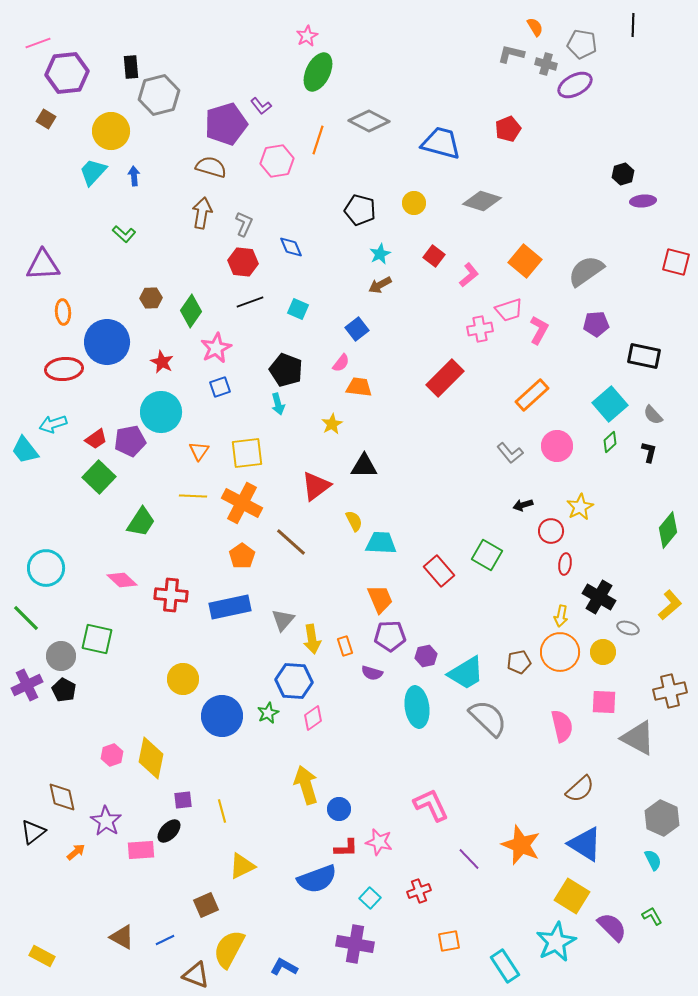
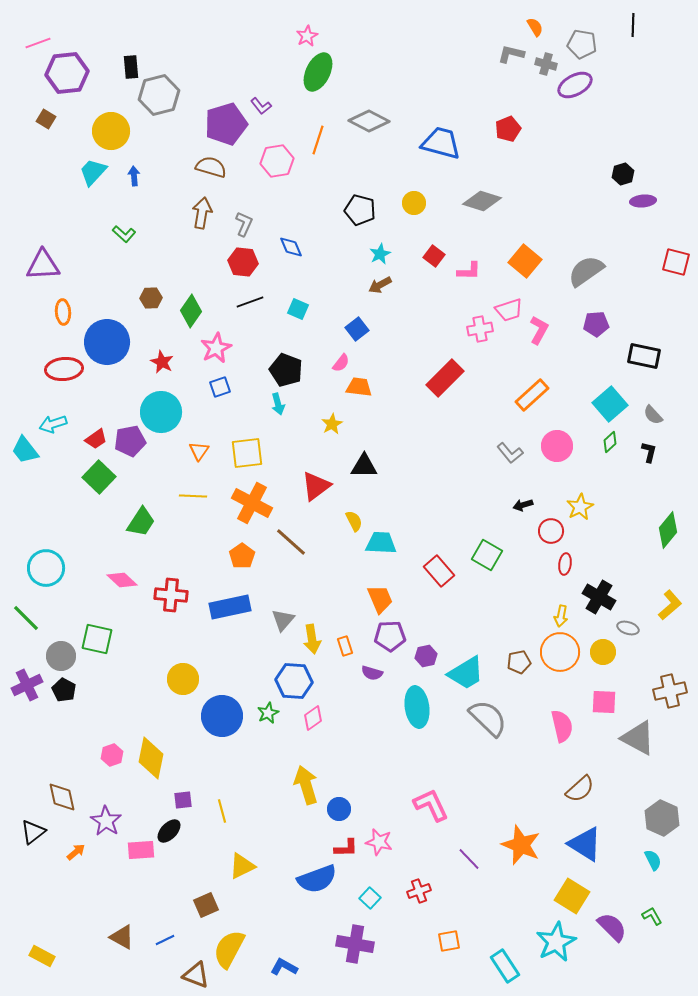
pink L-shape at (469, 275): moved 4 px up; rotated 40 degrees clockwise
orange cross at (242, 503): moved 10 px right
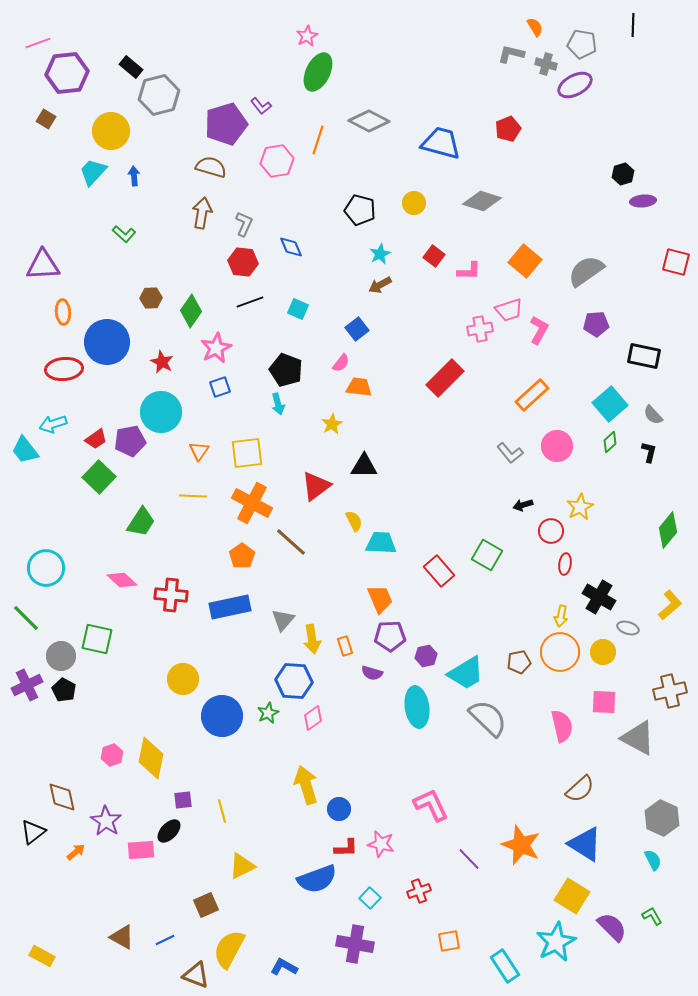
black rectangle at (131, 67): rotated 45 degrees counterclockwise
pink star at (379, 842): moved 2 px right, 2 px down
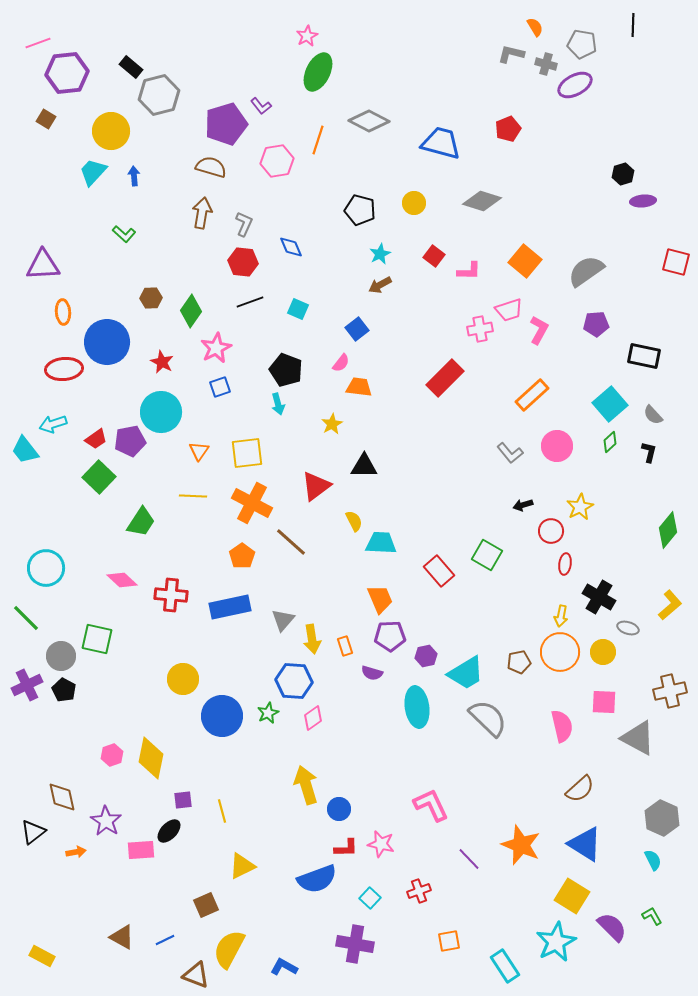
orange arrow at (76, 852): rotated 30 degrees clockwise
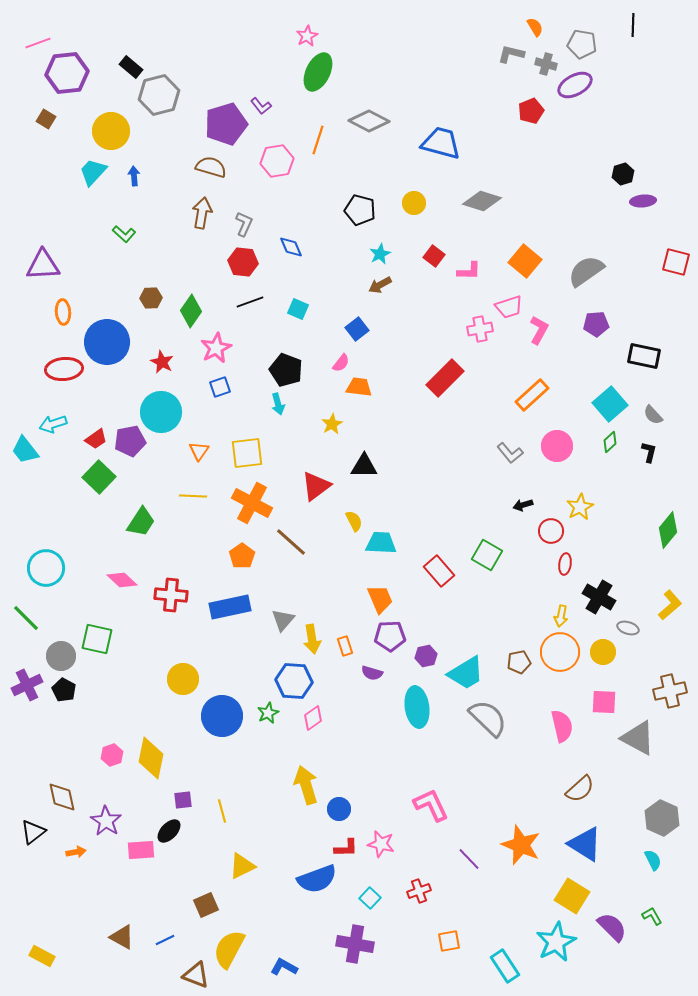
red pentagon at (508, 129): moved 23 px right, 18 px up
pink trapezoid at (509, 310): moved 3 px up
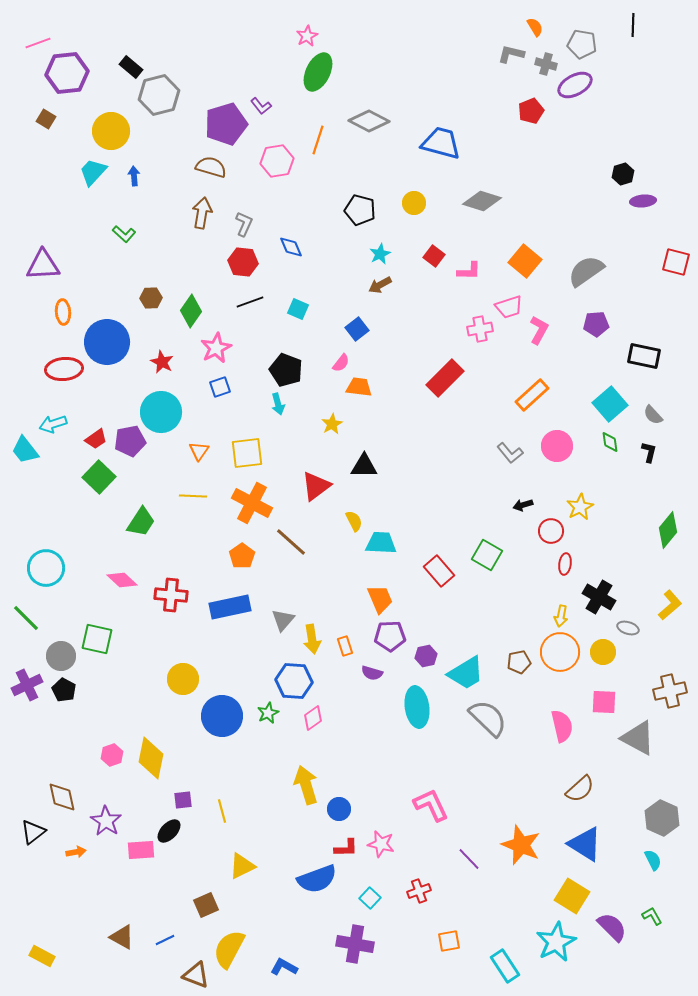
green diamond at (610, 442): rotated 55 degrees counterclockwise
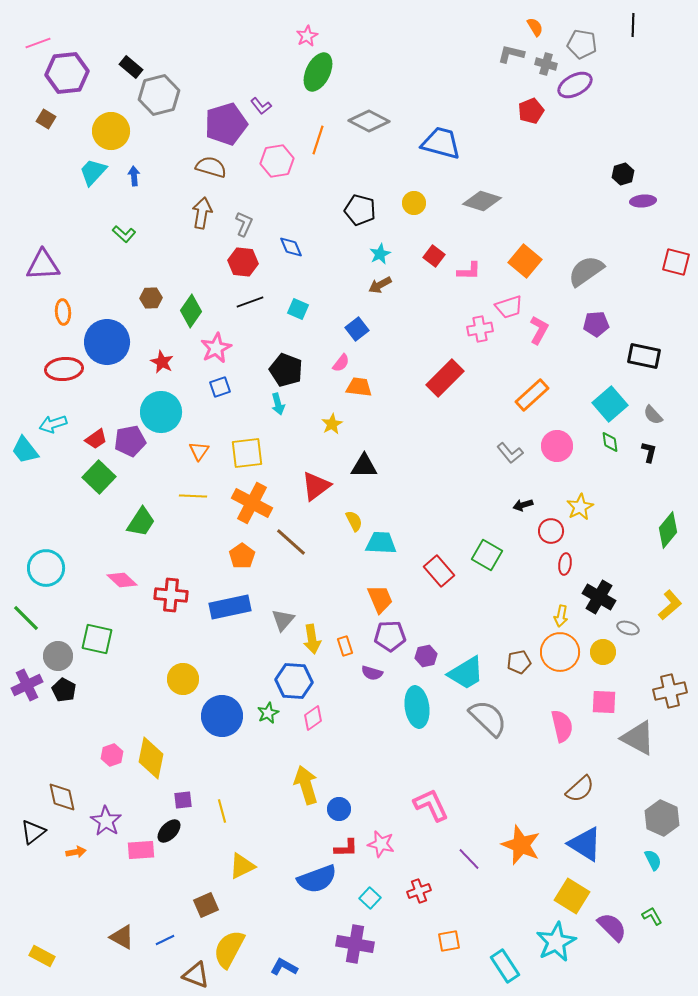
gray circle at (61, 656): moved 3 px left
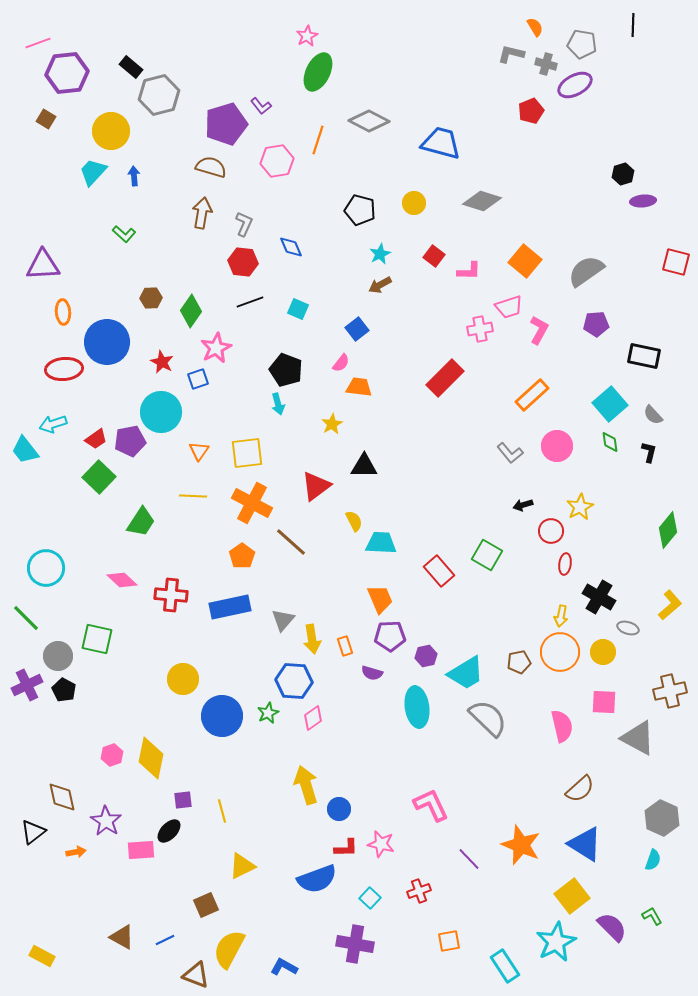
blue square at (220, 387): moved 22 px left, 8 px up
cyan semicircle at (653, 860): rotated 45 degrees clockwise
yellow square at (572, 896): rotated 20 degrees clockwise
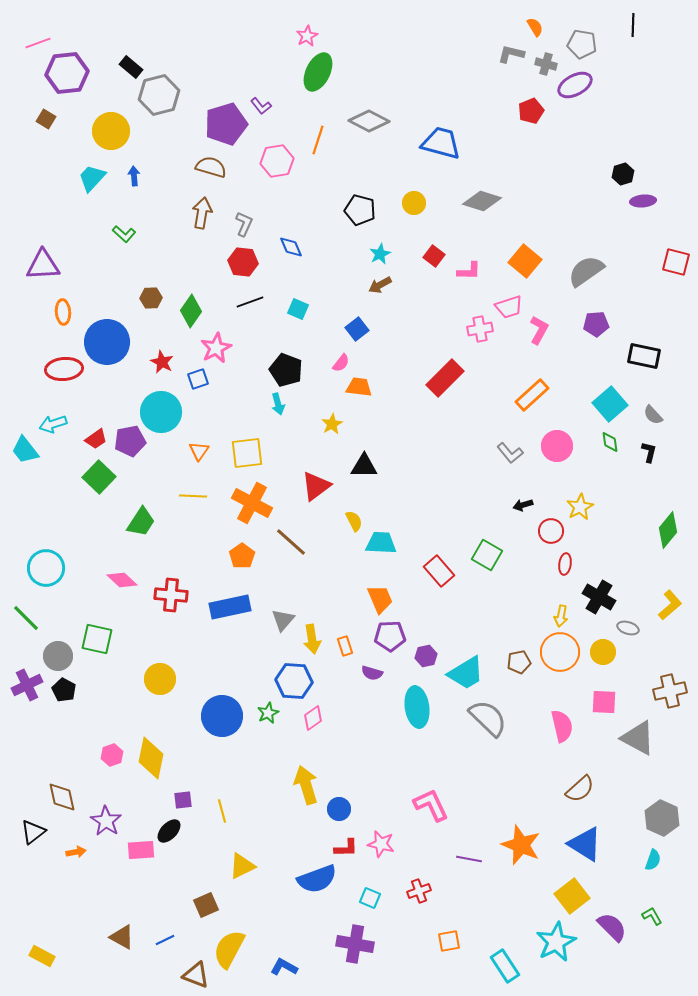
cyan trapezoid at (93, 172): moved 1 px left, 6 px down
yellow circle at (183, 679): moved 23 px left
purple line at (469, 859): rotated 35 degrees counterclockwise
cyan square at (370, 898): rotated 20 degrees counterclockwise
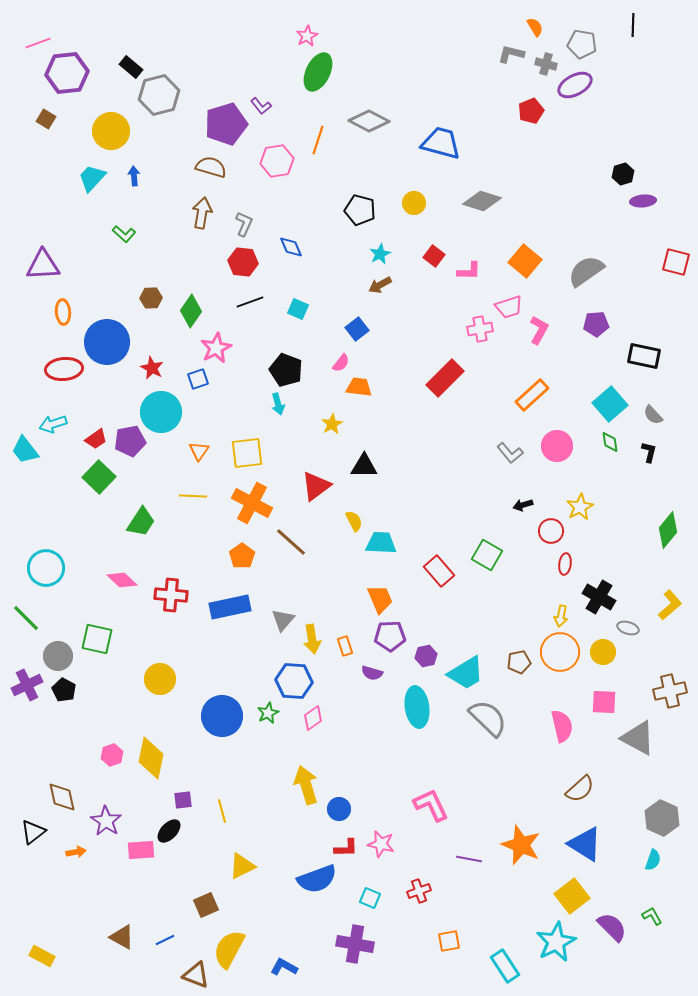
red star at (162, 362): moved 10 px left, 6 px down
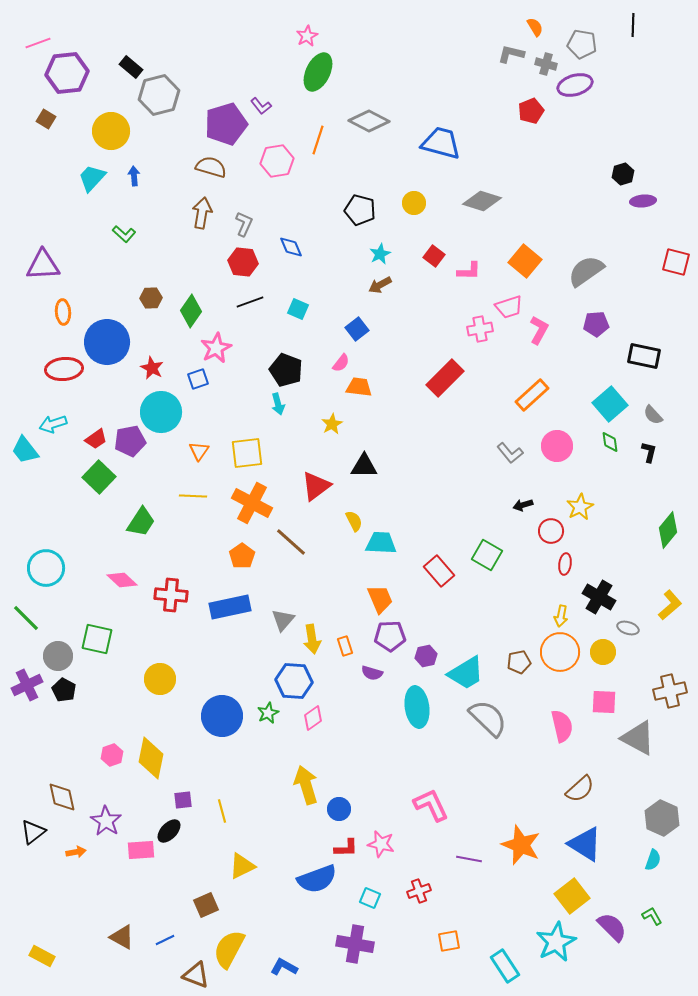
purple ellipse at (575, 85): rotated 12 degrees clockwise
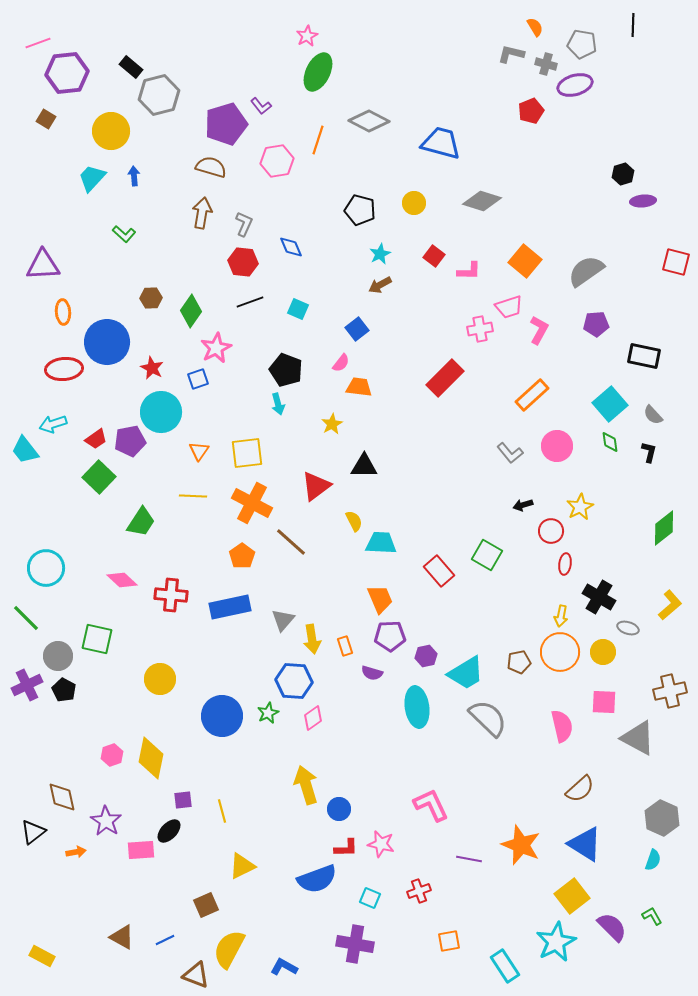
green diamond at (668, 530): moved 4 px left, 2 px up; rotated 12 degrees clockwise
